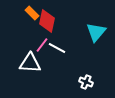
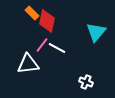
white triangle: moved 2 px left, 1 px down; rotated 10 degrees counterclockwise
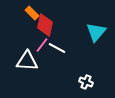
red diamond: moved 2 px left, 4 px down
white triangle: moved 1 px left, 3 px up; rotated 10 degrees clockwise
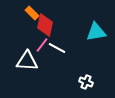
cyan triangle: rotated 40 degrees clockwise
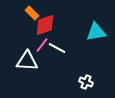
red diamond: rotated 60 degrees clockwise
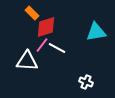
red diamond: moved 1 px right, 2 px down
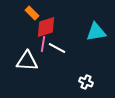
pink line: moved 1 px right, 1 px up; rotated 28 degrees counterclockwise
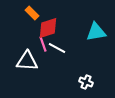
red diamond: moved 2 px right, 1 px down
pink line: rotated 28 degrees counterclockwise
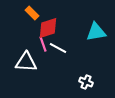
white line: moved 1 px right
white triangle: moved 1 px left, 1 px down
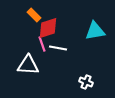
orange rectangle: moved 2 px right, 2 px down
cyan triangle: moved 1 px left, 1 px up
pink line: moved 1 px left
white line: rotated 18 degrees counterclockwise
white triangle: moved 2 px right, 3 px down
